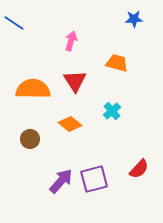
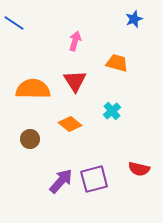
blue star: rotated 18 degrees counterclockwise
pink arrow: moved 4 px right
red semicircle: rotated 60 degrees clockwise
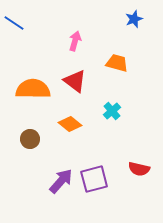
red triangle: rotated 20 degrees counterclockwise
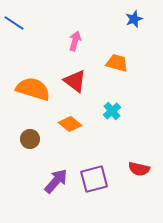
orange semicircle: rotated 16 degrees clockwise
purple arrow: moved 5 px left
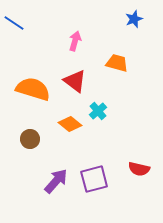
cyan cross: moved 14 px left
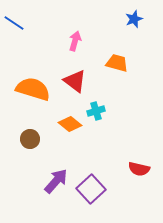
cyan cross: moved 2 px left; rotated 24 degrees clockwise
purple square: moved 3 px left, 10 px down; rotated 28 degrees counterclockwise
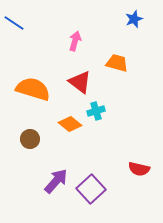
red triangle: moved 5 px right, 1 px down
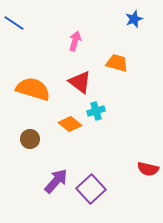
red semicircle: moved 9 px right
